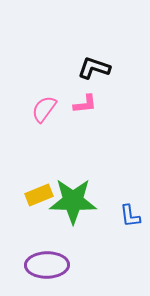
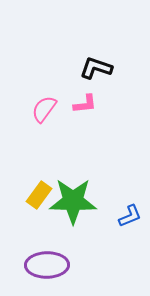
black L-shape: moved 2 px right
yellow rectangle: rotated 32 degrees counterclockwise
blue L-shape: rotated 105 degrees counterclockwise
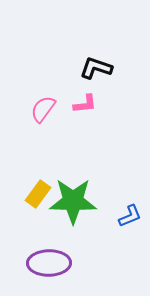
pink semicircle: moved 1 px left
yellow rectangle: moved 1 px left, 1 px up
purple ellipse: moved 2 px right, 2 px up
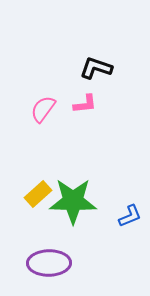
yellow rectangle: rotated 12 degrees clockwise
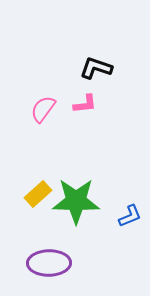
green star: moved 3 px right
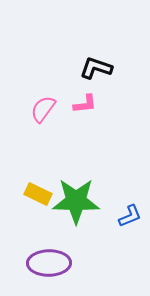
yellow rectangle: rotated 68 degrees clockwise
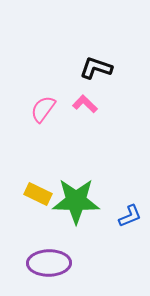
pink L-shape: rotated 130 degrees counterclockwise
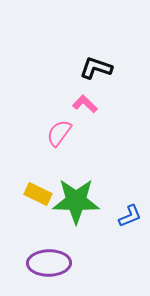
pink semicircle: moved 16 px right, 24 px down
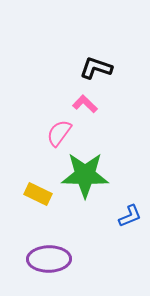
green star: moved 9 px right, 26 px up
purple ellipse: moved 4 px up
